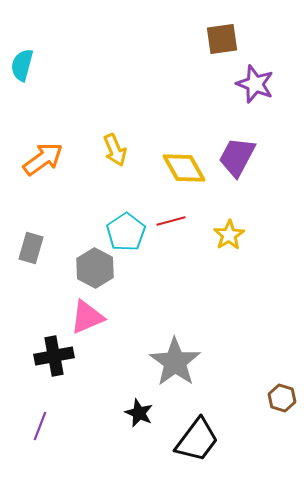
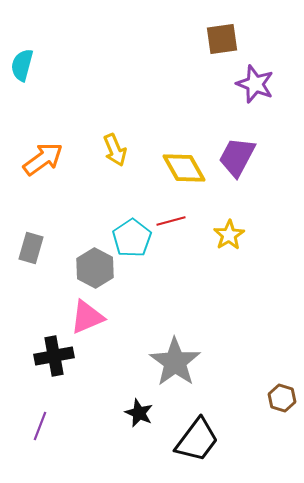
cyan pentagon: moved 6 px right, 6 px down
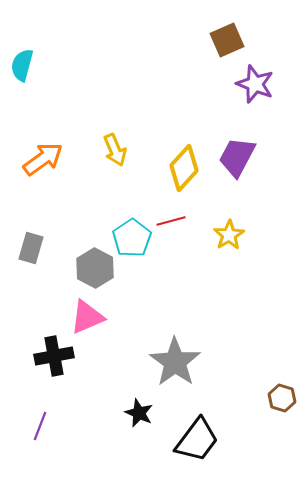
brown square: moved 5 px right, 1 px down; rotated 16 degrees counterclockwise
yellow diamond: rotated 72 degrees clockwise
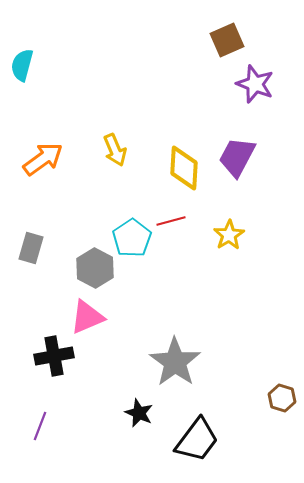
yellow diamond: rotated 39 degrees counterclockwise
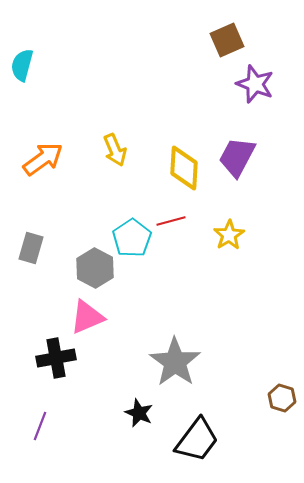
black cross: moved 2 px right, 2 px down
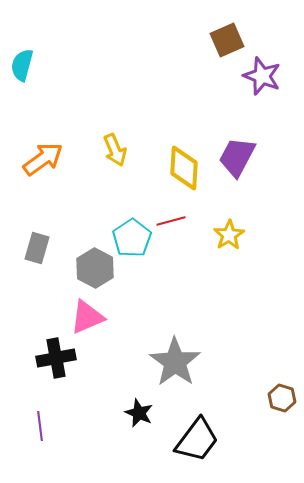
purple star: moved 7 px right, 8 px up
gray rectangle: moved 6 px right
purple line: rotated 28 degrees counterclockwise
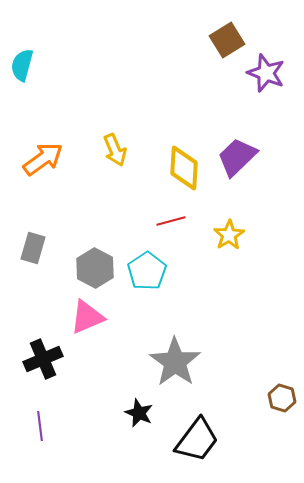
brown square: rotated 8 degrees counterclockwise
purple star: moved 4 px right, 3 px up
purple trapezoid: rotated 18 degrees clockwise
cyan pentagon: moved 15 px right, 33 px down
gray rectangle: moved 4 px left
black cross: moved 13 px left, 1 px down; rotated 12 degrees counterclockwise
